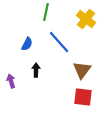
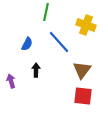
yellow cross: moved 6 px down; rotated 18 degrees counterclockwise
red square: moved 1 px up
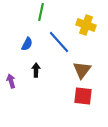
green line: moved 5 px left
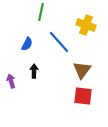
black arrow: moved 2 px left, 1 px down
